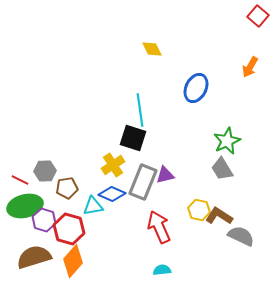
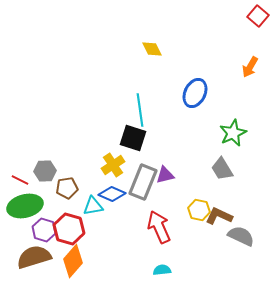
blue ellipse: moved 1 px left, 5 px down
green star: moved 6 px right, 8 px up
brown L-shape: rotated 8 degrees counterclockwise
purple hexagon: moved 10 px down
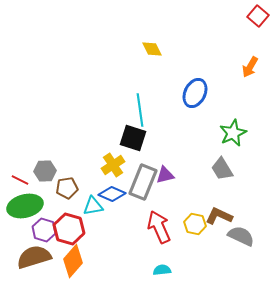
yellow hexagon: moved 4 px left, 14 px down
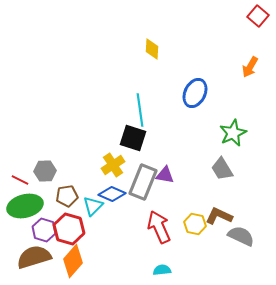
yellow diamond: rotated 30 degrees clockwise
purple triangle: rotated 24 degrees clockwise
brown pentagon: moved 8 px down
cyan triangle: rotated 35 degrees counterclockwise
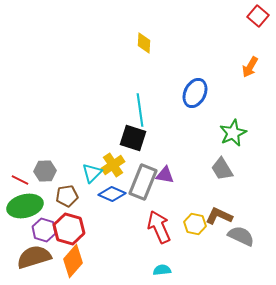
yellow diamond: moved 8 px left, 6 px up
cyan triangle: moved 1 px left, 33 px up
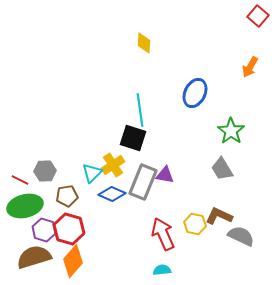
green star: moved 2 px left, 2 px up; rotated 12 degrees counterclockwise
red arrow: moved 4 px right, 7 px down
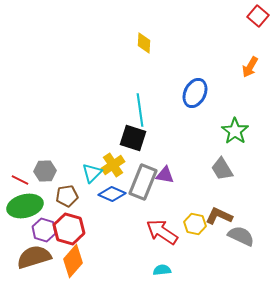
green star: moved 4 px right
red arrow: moved 1 px left, 2 px up; rotated 32 degrees counterclockwise
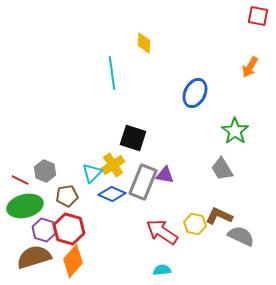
red square: rotated 30 degrees counterclockwise
cyan line: moved 28 px left, 37 px up
gray hexagon: rotated 25 degrees clockwise
